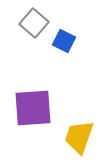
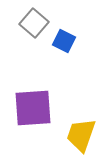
yellow trapezoid: moved 2 px right, 2 px up
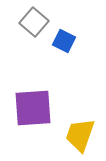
gray square: moved 1 px up
yellow trapezoid: moved 1 px left
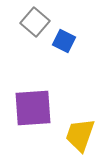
gray square: moved 1 px right
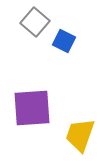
purple square: moved 1 px left
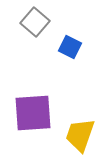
blue square: moved 6 px right, 6 px down
purple square: moved 1 px right, 5 px down
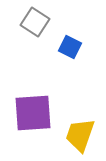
gray square: rotated 8 degrees counterclockwise
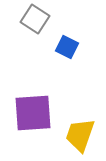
gray square: moved 3 px up
blue square: moved 3 px left
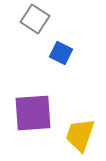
blue square: moved 6 px left, 6 px down
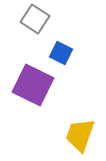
purple square: moved 28 px up; rotated 30 degrees clockwise
